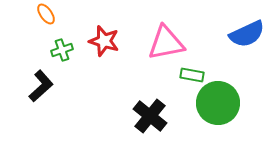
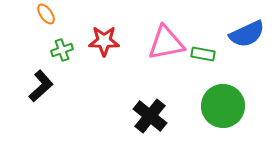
red star: rotated 16 degrees counterclockwise
green rectangle: moved 11 px right, 21 px up
green circle: moved 5 px right, 3 px down
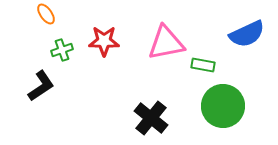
green rectangle: moved 11 px down
black L-shape: rotated 8 degrees clockwise
black cross: moved 1 px right, 2 px down
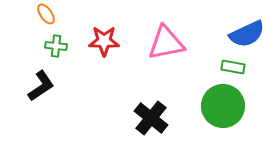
green cross: moved 6 px left, 4 px up; rotated 25 degrees clockwise
green rectangle: moved 30 px right, 2 px down
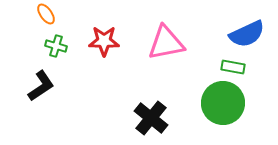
green cross: rotated 10 degrees clockwise
green circle: moved 3 px up
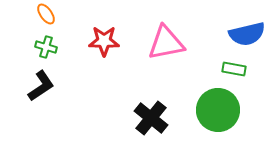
blue semicircle: rotated 12 degrees clockwise
green cross: moved 10 px left, 1 px down
green rectangle: moved 1 px right, 2 px down
green circle: moved 5 px left, 7 px down
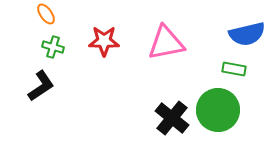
green cross: moved 7 px right
black cross: moved 21 px right
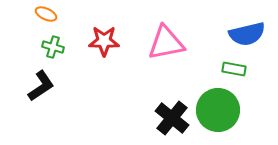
orange ellipse: rotated 30 degrees counterclockwise
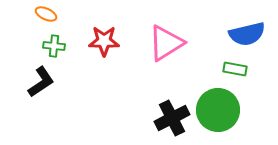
pink triangle: rotated 21 degrees counterclockwise
green cross: moved 1 px right, 1 px up; rotated 10 degrees counterclockwise
green rectangle: moved 1 px right
black L-shape: moved 4 px up
black cross: rotated 24 degrees clockwise
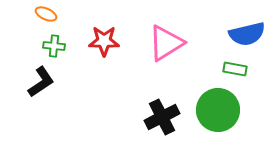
black cross: moved 10 px left, 1 px up
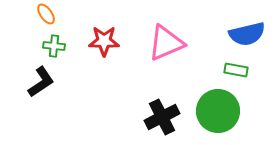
orange ellipse: rotated 30 degrees clockwise
pink triangle: rotated 9 degrees clockwise
green rectangle: moved 1 px right, 1 px down
green circle: moved 1 px down
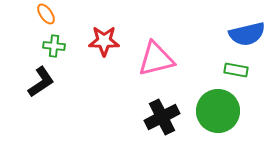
pink triangle: moved 10 px left, 16 px down; rotated 9 degrees clockwise
